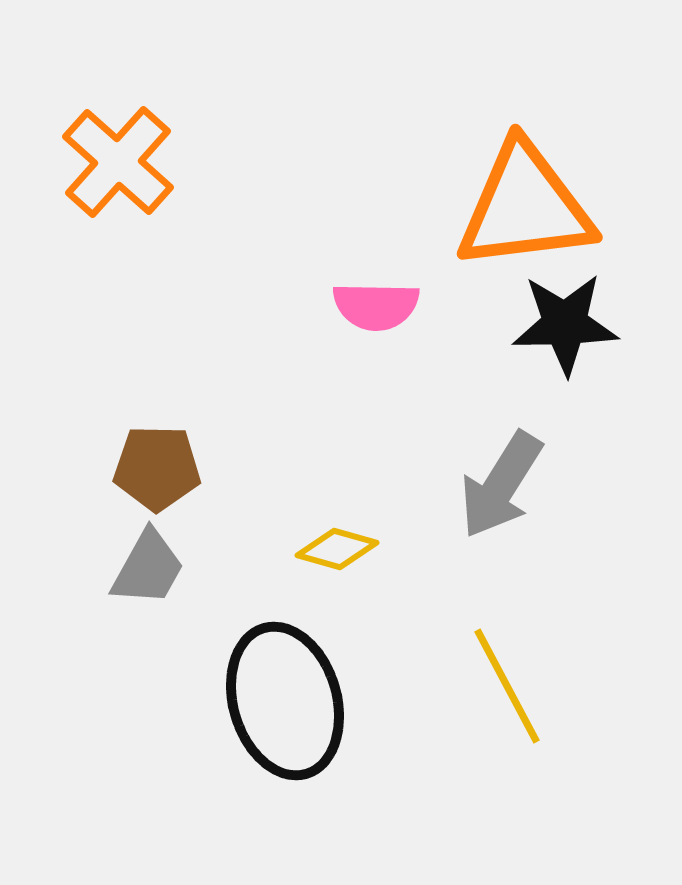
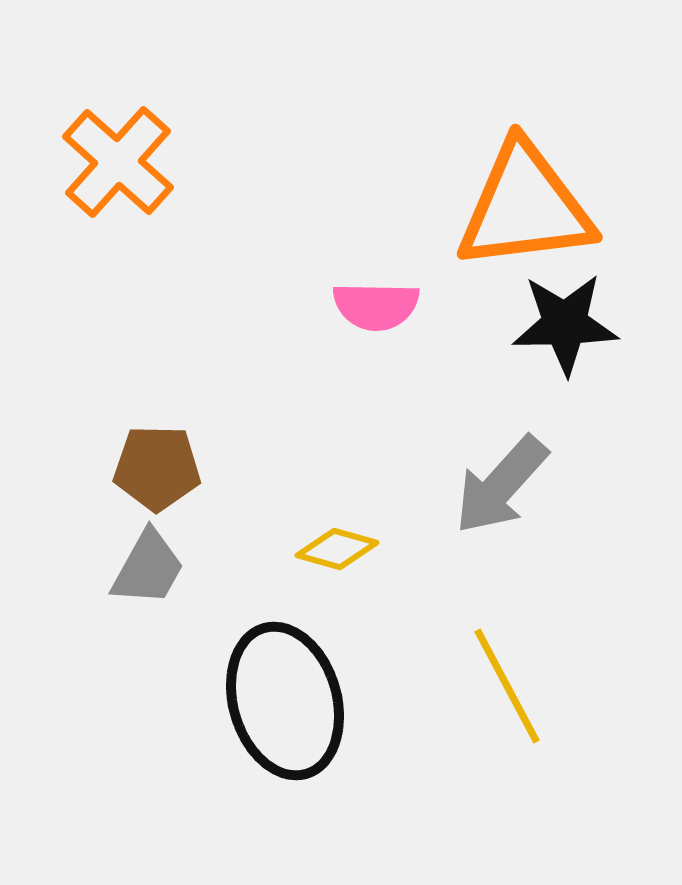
gray arrow: rotated 10 degrees clockwise
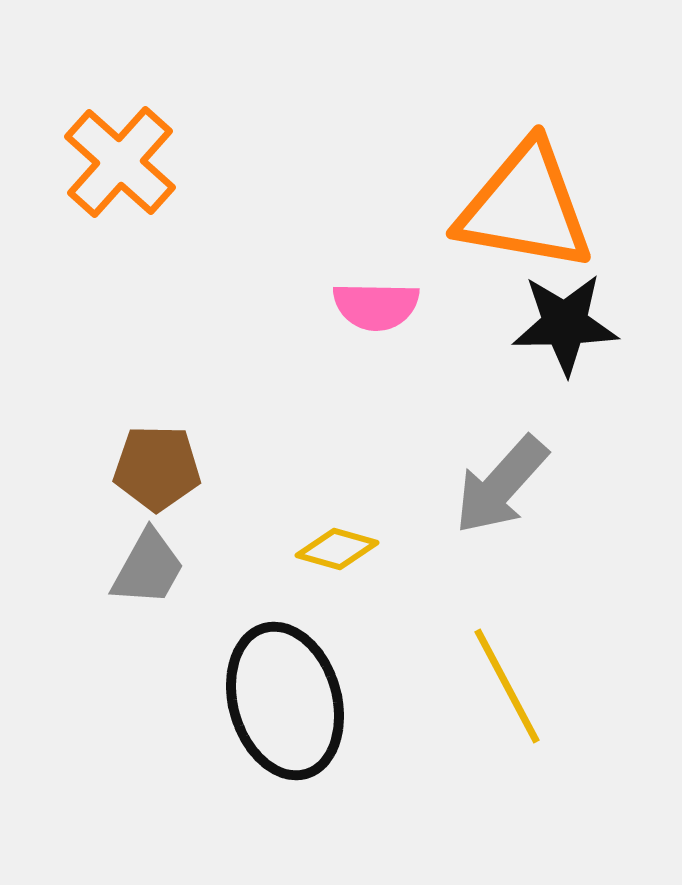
orange cross: moved 2 px right
orange triangle: rotated 17 degrees clockwise
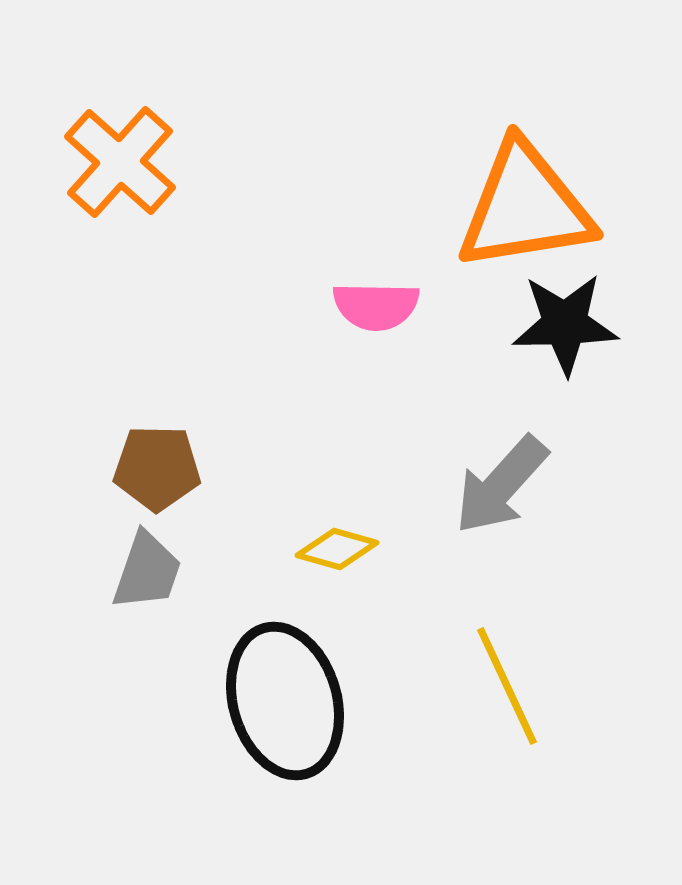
orange triangle: rotated 19 degrees counterclockwise
gray trapezoid: moved 1 px left, 3 px down; rotated 10 degrees counterclockwise
yellow line: rotated 3 degrees clockwise
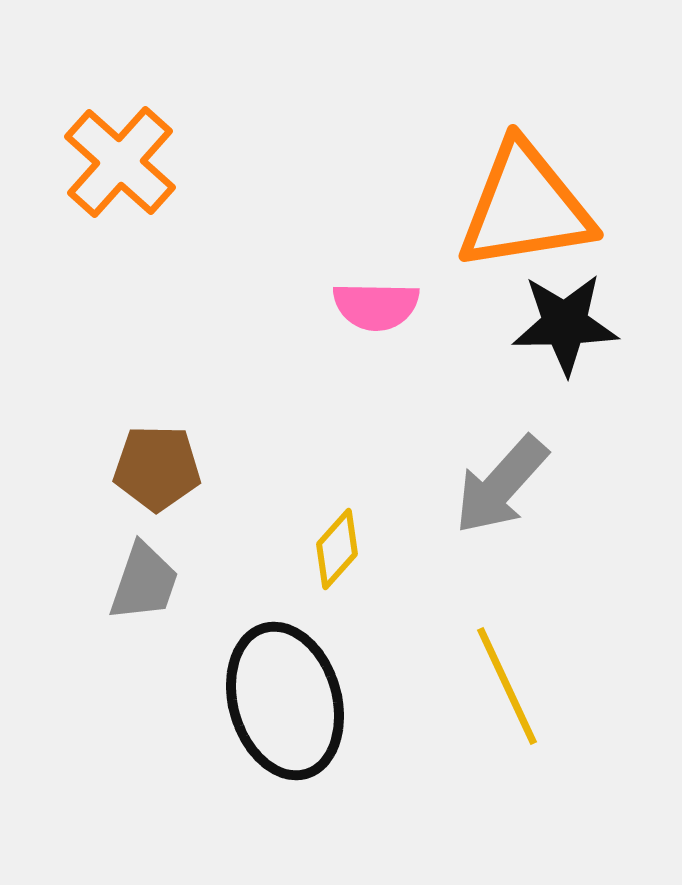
yellow diamond: rotated 64 degrees counterclockwise
gray trapezoid: moved 3 px left, 11 px down
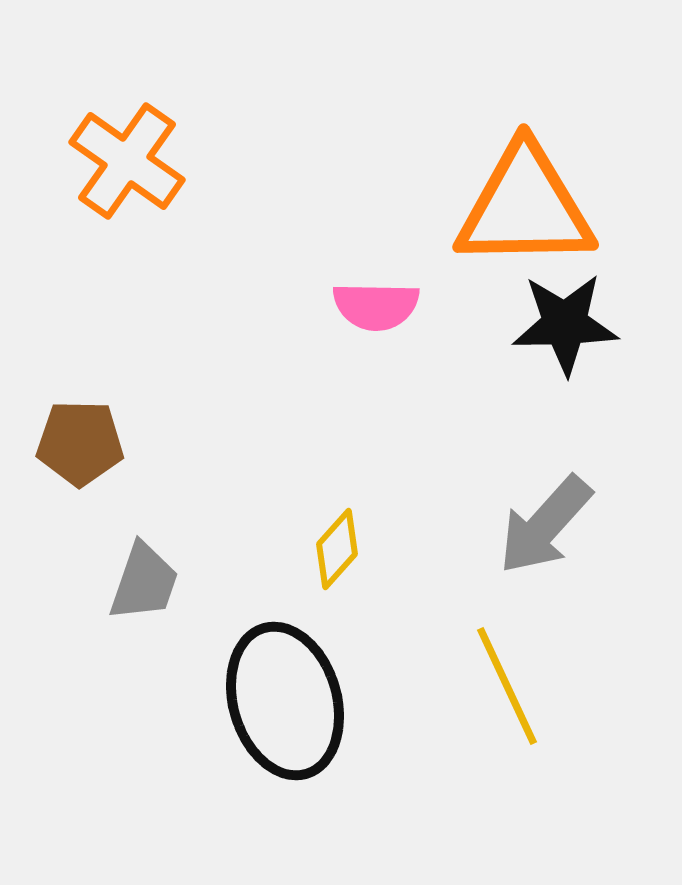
orange cross: moved 7 px right, 1 px up; rotated 7 degrees counterclockwise
orange triangle: rotated 8 degrees clockwise
brown pentagon: moved 77 px left, 25 px up
gray arrow: moved 44 px right, 40 px down
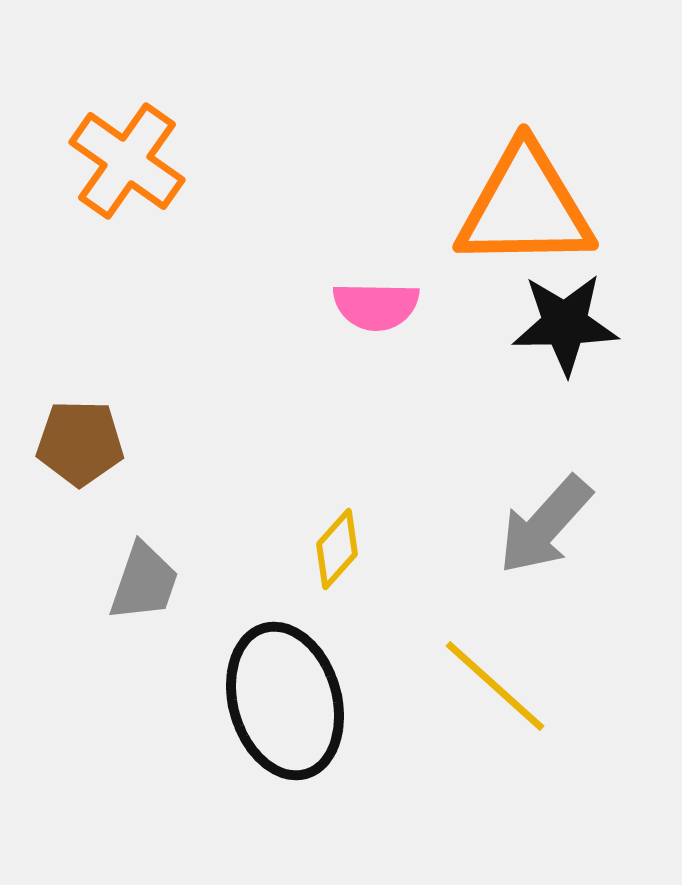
yellow line: moved 12 px left; rotated 23 degrees counterclockwise
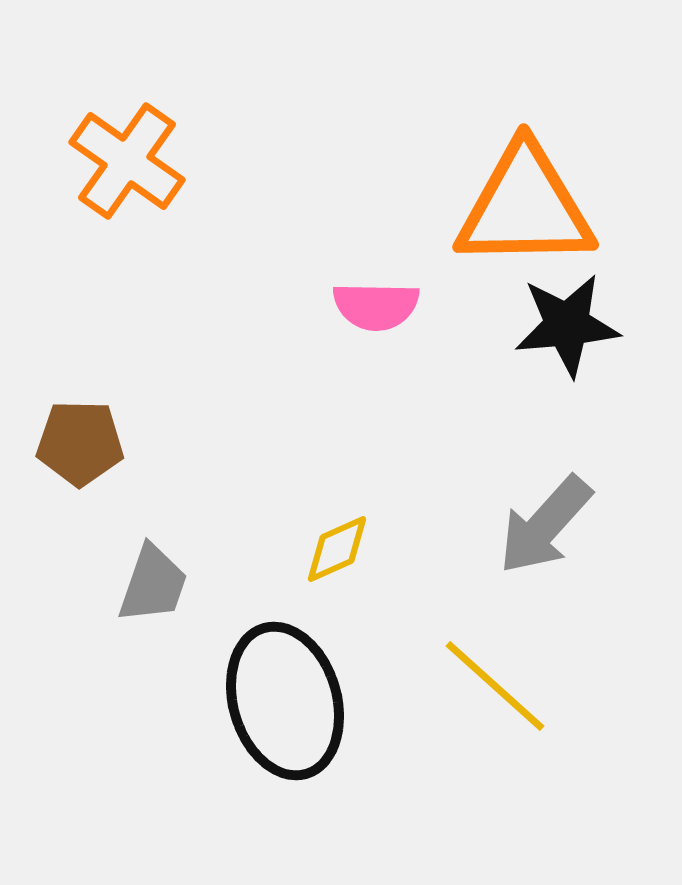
black star: moved 2 px right, 1 px down; rotated 4 degrees counterclockwise
yellow diamond: rotated 24 degrees clockwise
gray trapezoid: moved 9 px right, 2 px down
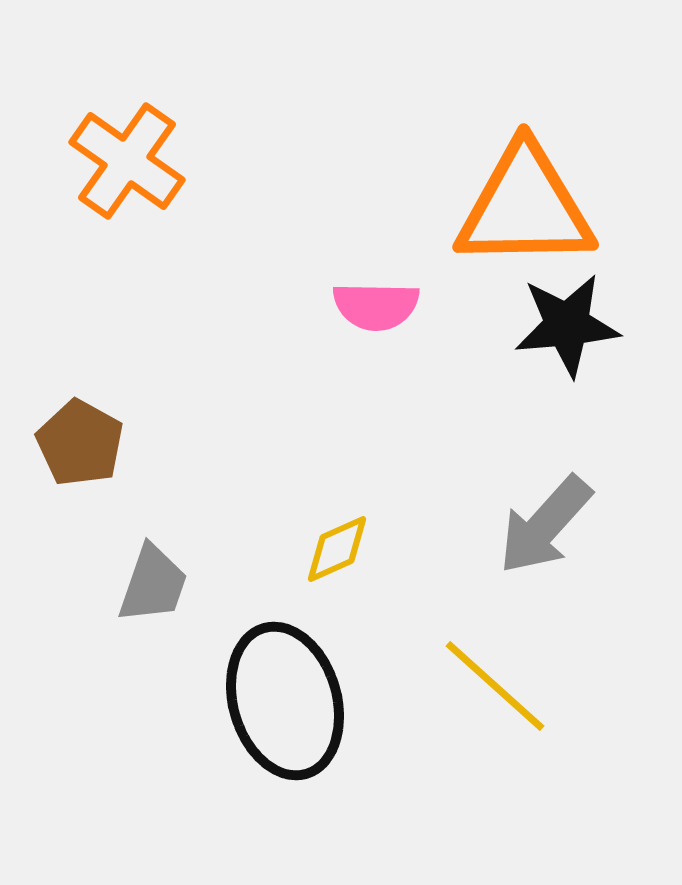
brown pentagon: rotated 28 degrees clockwise
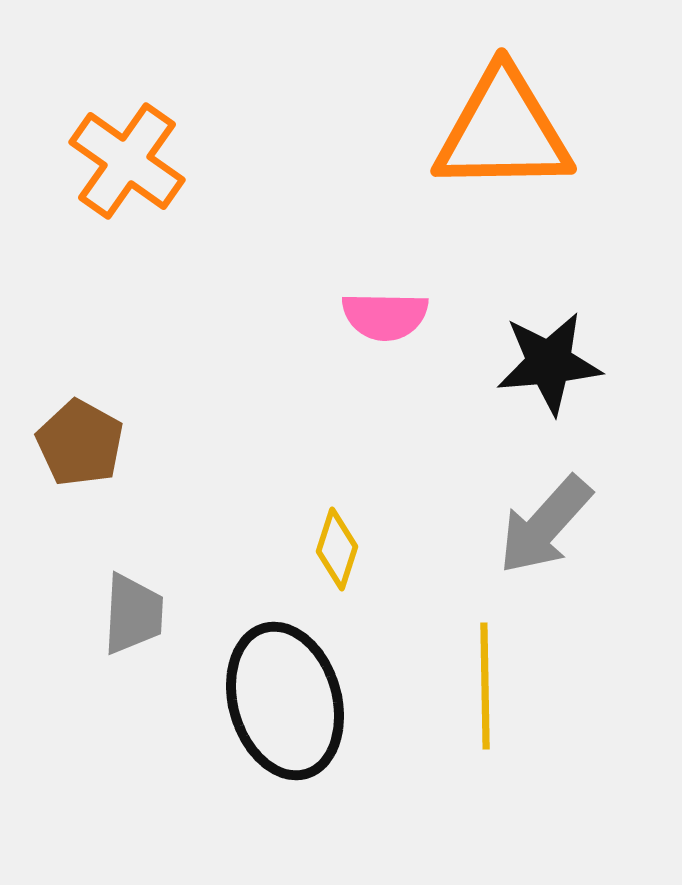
orange triangle: moved 22 px left, 76 px up
pink semicircle: moved 9 px right, 10 px down
black star: moved 18 px left, 38 px down
yellow diamond: rotated 48 degrees counterclockwise
gray trapezoid: moved 20 px left, 30 px down; rotated 16 degrees counterclockwise
yellow line: moved 10 px left; rotated 47 degrees clockwise
